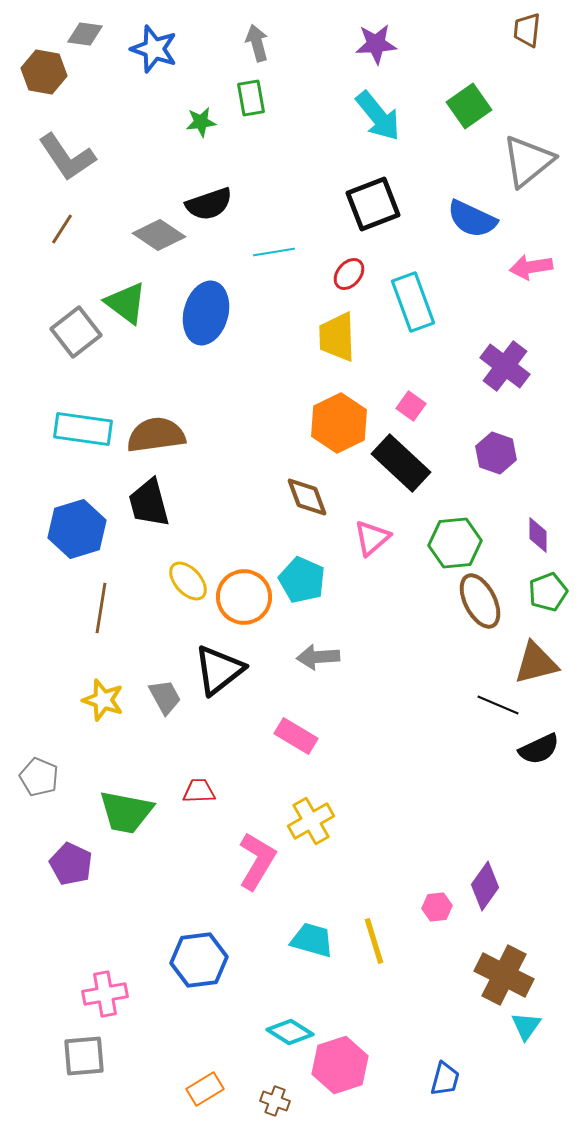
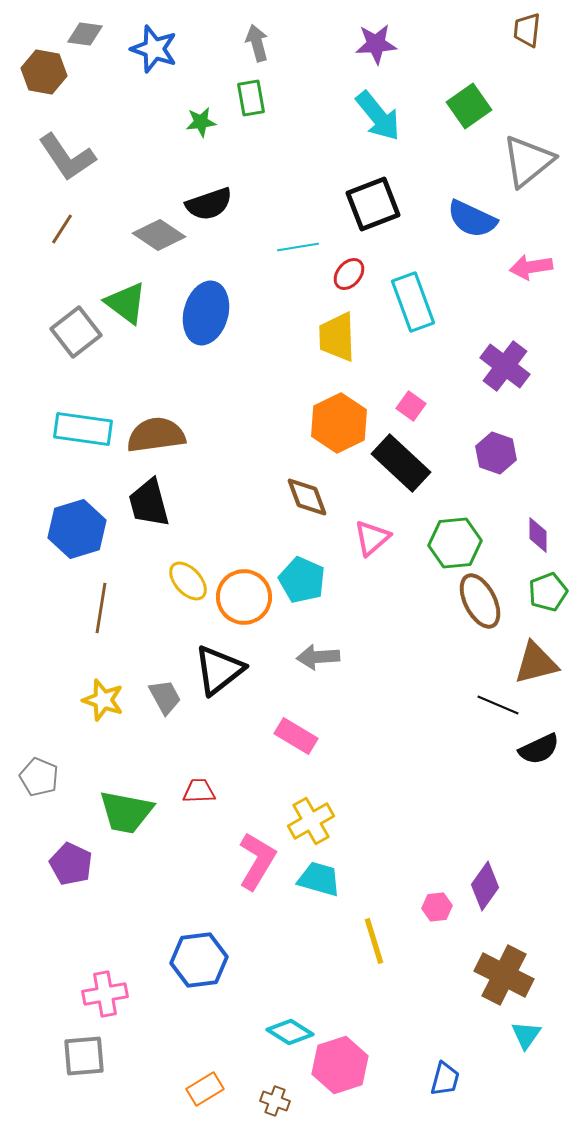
cyan line at (274, 252): moved 24 px right, 5 px up
cyan trapezoid at (312, 940): moved 7 px right, 61 px up
cyan triangle at (526, 1026): moved 9 px down
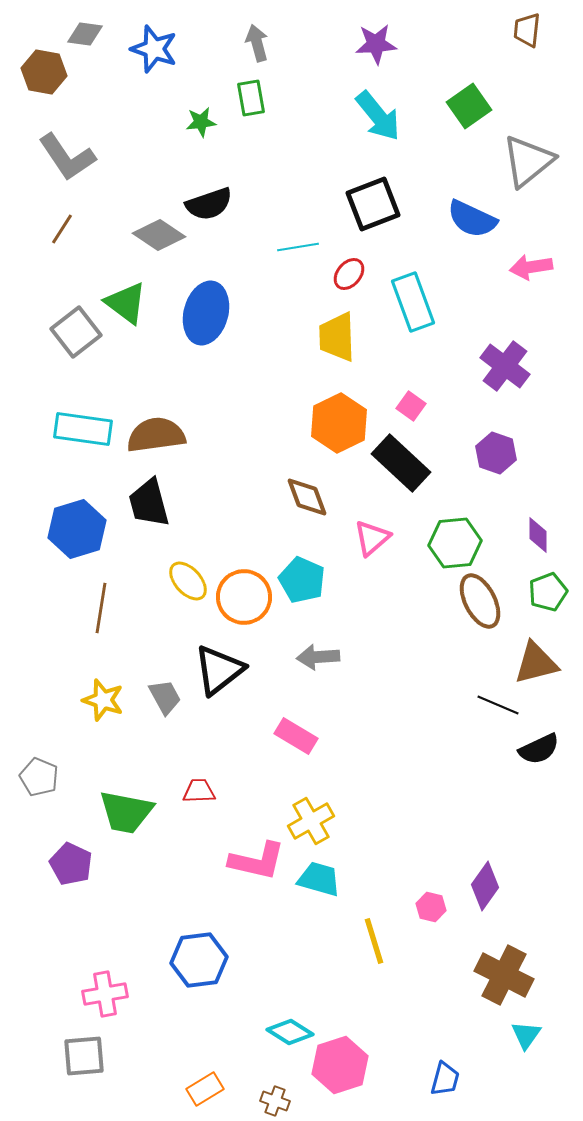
pink L-shape at (257, 861): rotated 72 degrees clockwise
pink hexagon at (437, 907): moved 6 px left; rotated 20 degrees clockwise
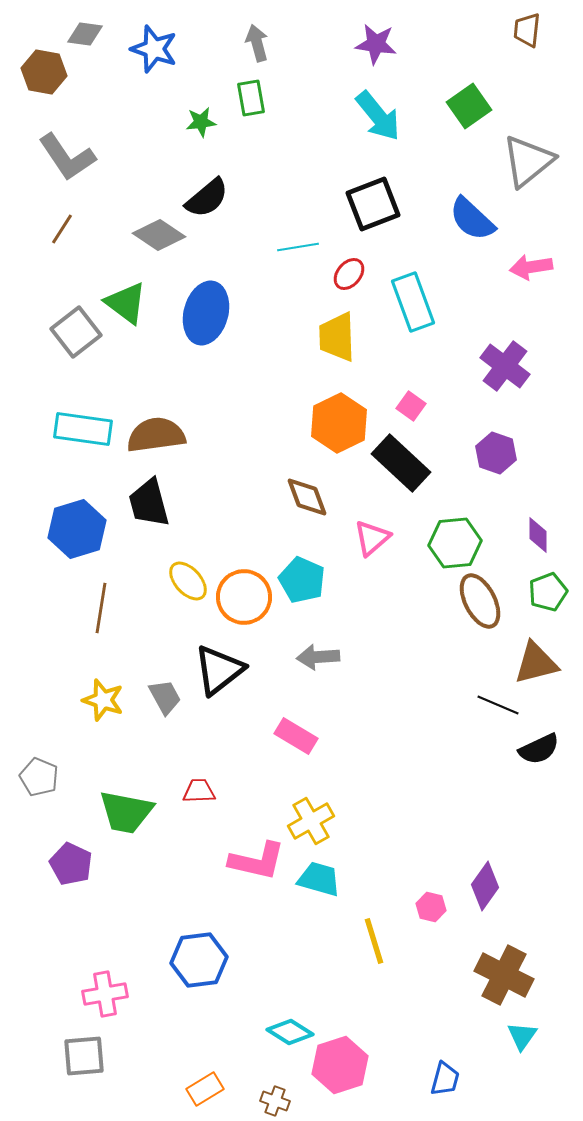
purple star at (376, 44): rotated 12 degrees clockwise
black semicircle at (209, 204): moved 2 px left, 6 px up; rotated 21 degrees counterclockwise
blue semicircle at (472, 219): rotated 18 degrees clockwise
cyan triangle at (526, 1035): moved 4 px left, 1 px down
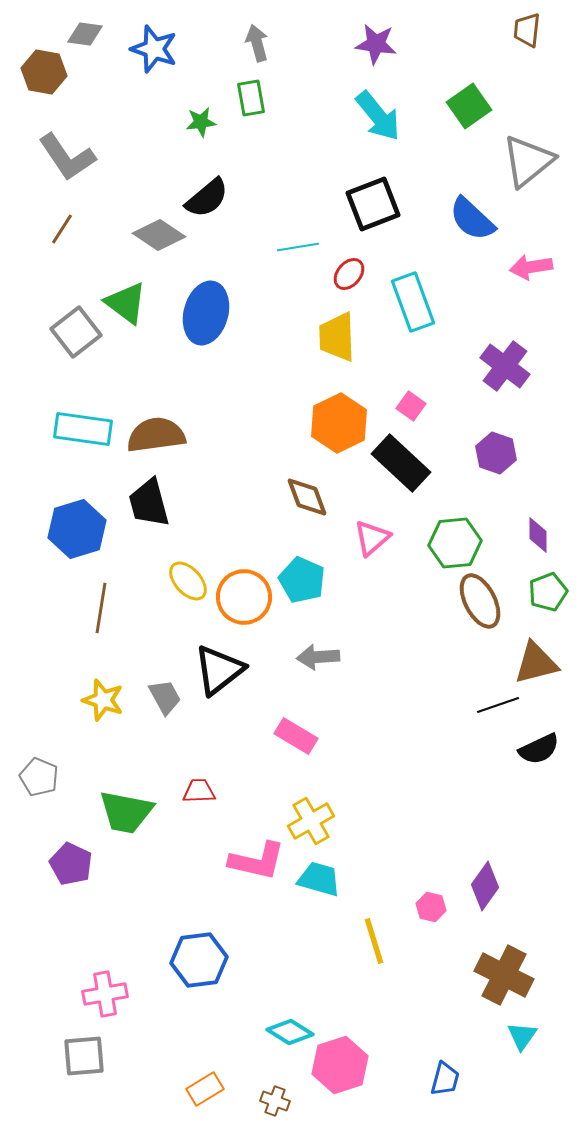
black line at (498, 705): rotated 42 degrees counterclockwise
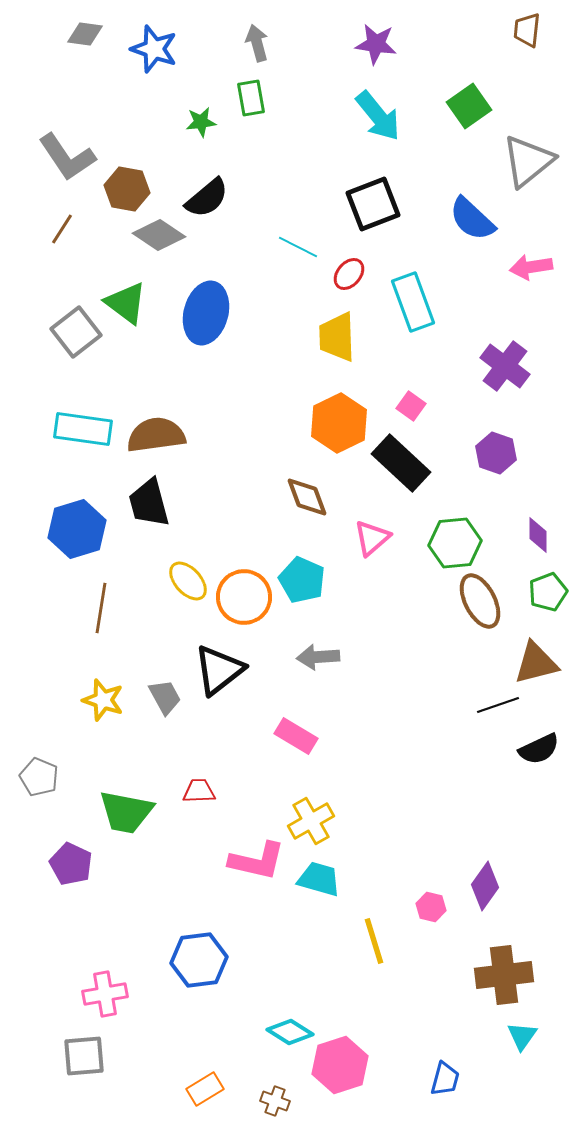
brown hexagon at (44, 72): moved 83 px right, 117 px down
cyan line at (298, 247): rotated 36 degrees clockwise
brown cross at (504, 975): rotated 34 degrees counterclockwise
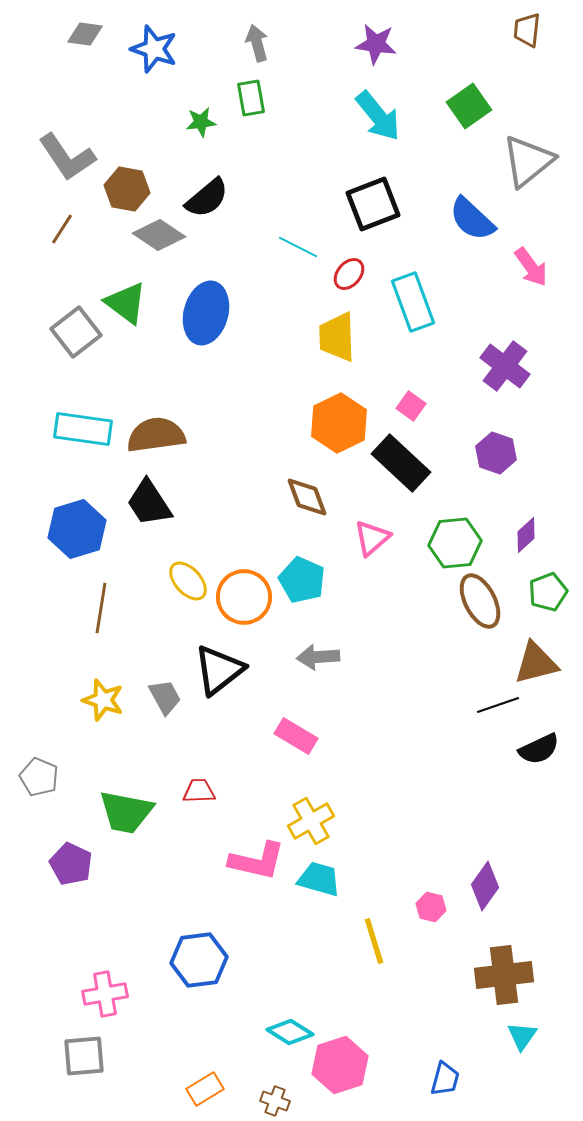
pink arrow at (531, 267): rotated 117 degrees counterclockwise
black trapezoid at (149, 503): rotated 18 degrees counterclockwise
purple diamond at (538, 535): moved 12 px left; rotated 48 degrees clockwise
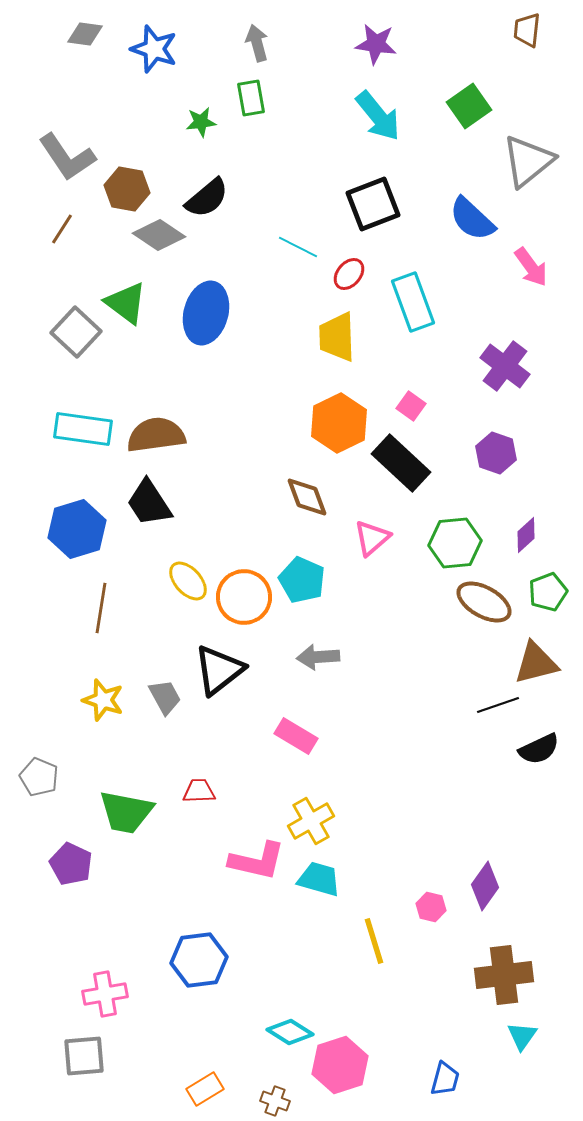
gray square at (76, 332): rotated 9 degrees counterclockwise
brown ellipse at (480, 601): moved 4 px right, 1 px down; rotated 34 degrees counterclockwise
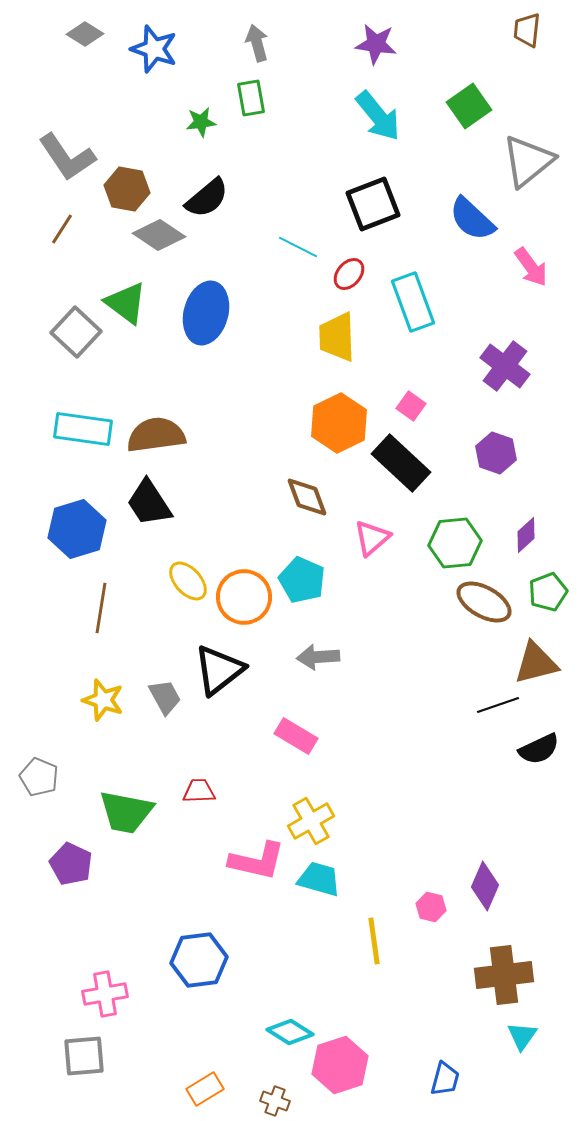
gray diamond at (85, 34): rotated 24 degrees clockwise
purple diamond at (485, 886): rotated 12 degrees counterclockwise
yellow line at (374, 941): rotated 9 degrees clockwise
